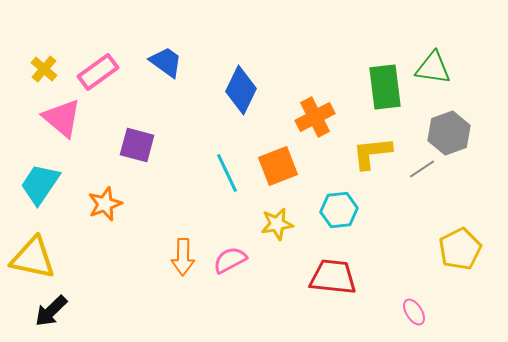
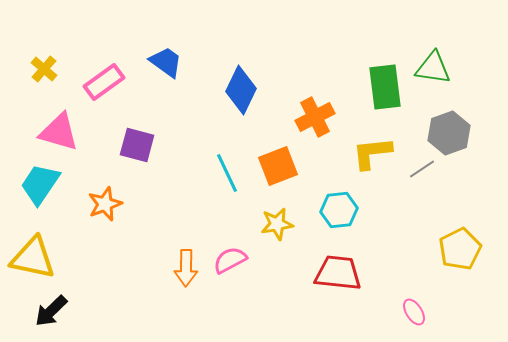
pink rectangle: moved 6 px right, 10 px down
pink triangle: moved 3 px left, 14 px down; rotated 24 degrees counterclockwise
orange arrow: moved 3 px right, 11 px down
red trapezoid: moved 5 px right, 4 px up
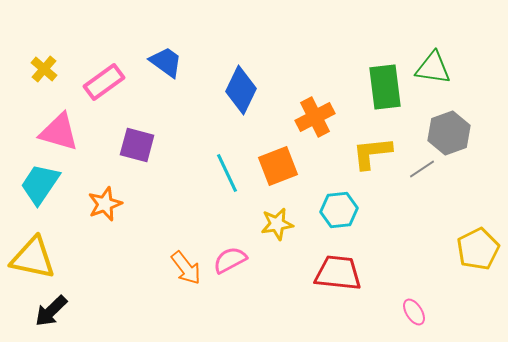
yellow pentagon: moved 18 px right
orange arrow: rotated 39 degrees counterclockwise
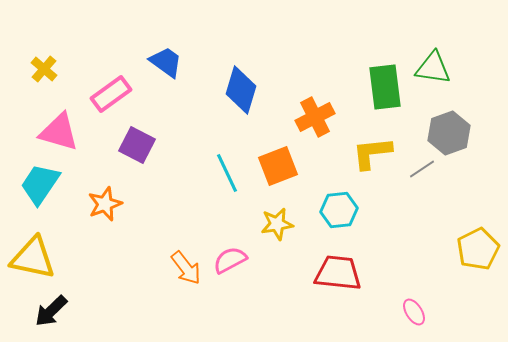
pink rectangle: moved 7 px right, 12 px down
blue diamond: rotated 9 degrees counterclockwise
purple square: rotated 12 degrees clockwise
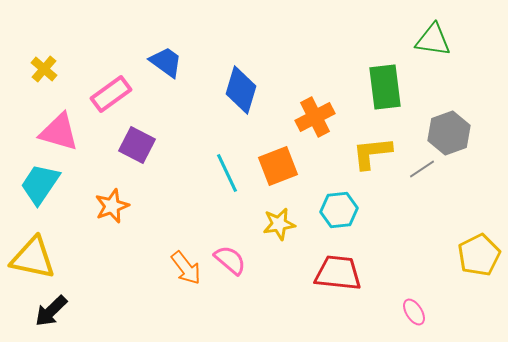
green triangle: moved 28 px up
orange star: moved 7 px right, 2 px down
yellow star: moved 2 px right
yellow pentagon: moved 1 px right, 6 px down
pink semicircle: rotated 68 degrees clockwise
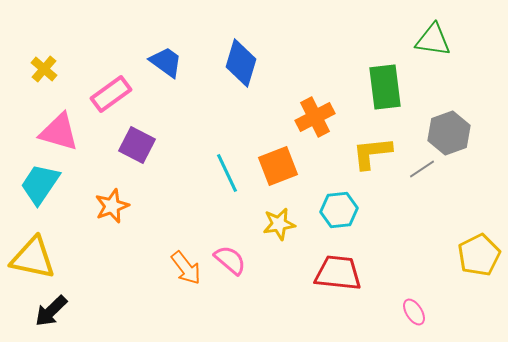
blue diamond: moved 27 px up
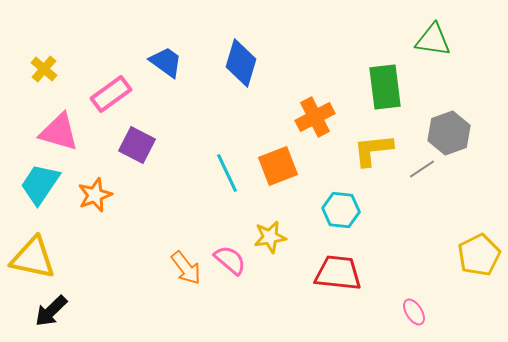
yellow L-shape: moved 1 px right, 3 px up
orange star: moved 17 px left, 11 px up
cyan hexagon: moved 2 px right; rotated 12 degrees clockwise
yellow star: moved 9 px left, 13 px down
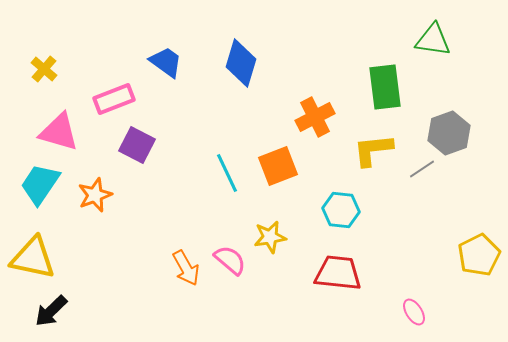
pink rectangle: moved 3 px right, 5 px down; rotated 15 degrees clockwise
orange arrow: rotated 9 degrees clockwise
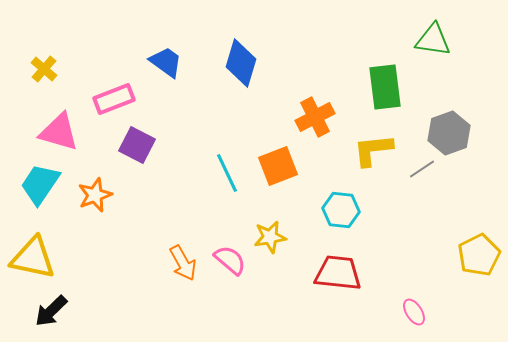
orange arrow: moved 3 px left, 5 px up
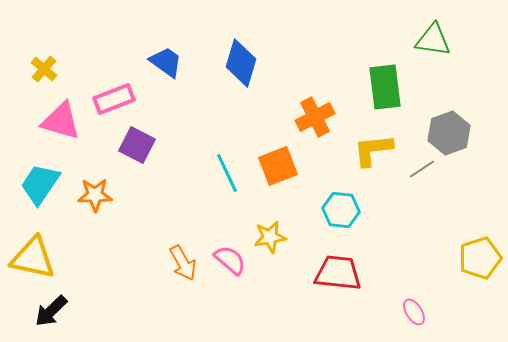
pink triangle: moved 2 px right, 11 px up
orange star: rotated 20 degrees clockwise
yellow pentagon: moved 1 px right, 3 px down; rotated 9 degrees clockwise
